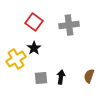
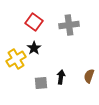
gray square: moved 5 px down
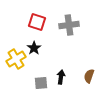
red square: moved 3 px right; rotated 18 degrees counterclockwise
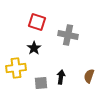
gray cross: moved 1 px left, 10 px down; rotated 18 degrees clockwise
yellow cross: moved 9 px down; rotated 24 degrees clockwise
